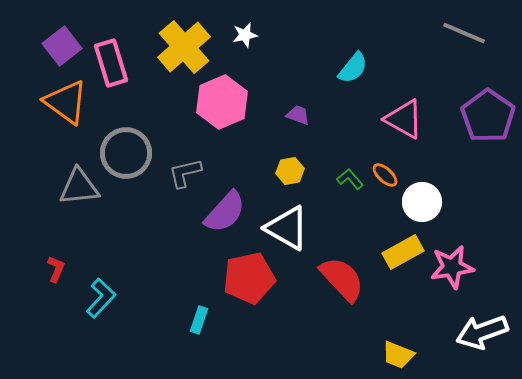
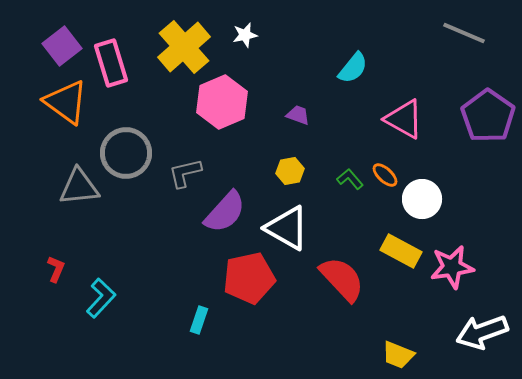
white circle: moved 3 px up
yellow rectangle: moved 2 px left, 1 px up; rotated 57 degrees clockwise
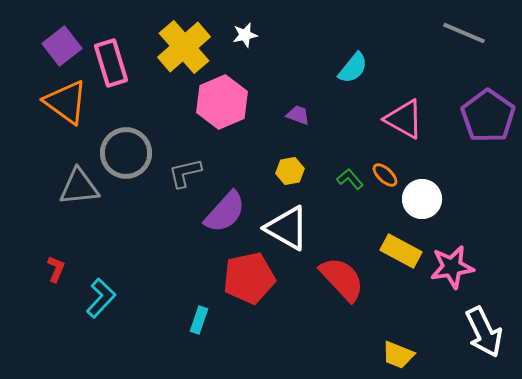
white arrow: moved 2 px right; rotated 96 degrees counterclockwise
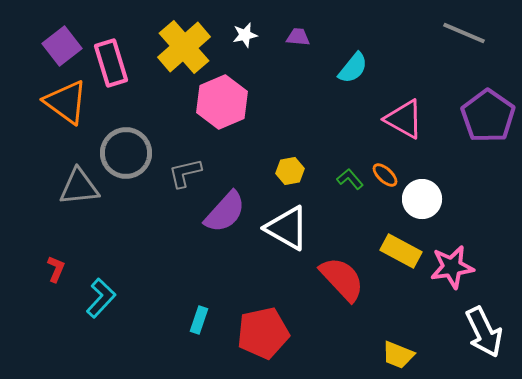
purple trapezoid: moved 78 px up; rotated 15 degrees counterclockwise
red pentagon: moved 14 px right, 55 px down
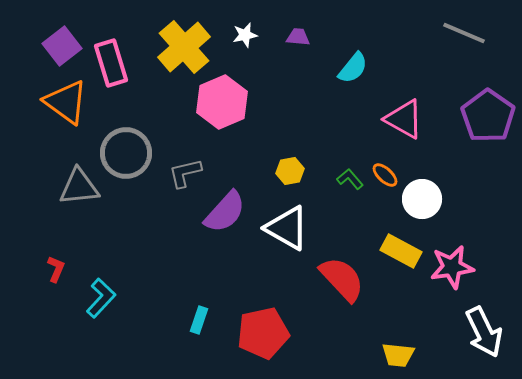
yellow trapezoid: rotated 16 degrees counterclockwise
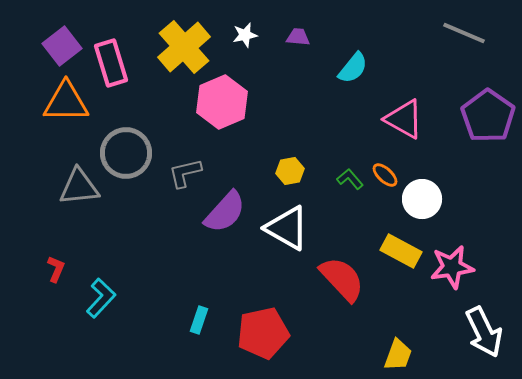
orange triangle: rotated 36 degrees counterclockwise
yellow trapezoid: rotated 76 degrees counterclockwise
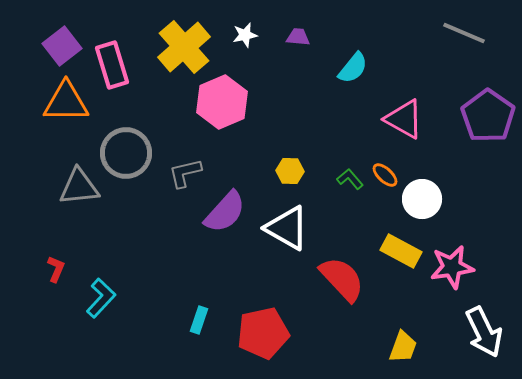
pink rectangle: moved 1 px right, 2 px down
yellow hexagon: rotated 12 degrees clockwise
yellow trapezoid: moved 5 px right, 8 px up
